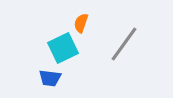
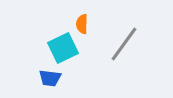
orange semicircle: moved 1 px right, 1 px down; rotated 18 degrees counterclockwise
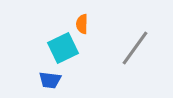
gray line: moved 11 px right, 4 px down
blue trapezoid: moved 2 px down
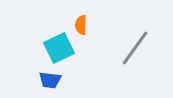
orange semicircle: moved 1 px left, 1 px down
cyan square: moved 4 px left
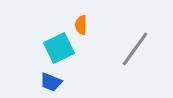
gray line: moved 1 px down
blue trapezoid: moved 1 px right, 2 px down; rotated 15 degrees clockwise
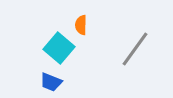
cyan square: rotated 24 degrees counterclockwise
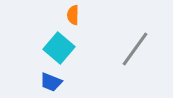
orange semicircle: moved 8 px left, 10 px up
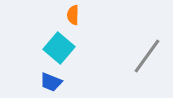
gray line: moved 12 px right, 7 px down
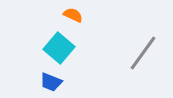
orange semicircle: rotated 114 degrees clockwise
gray line: moved 4 px left, 3 px up
